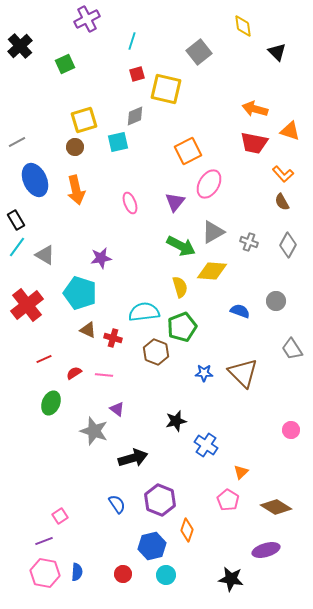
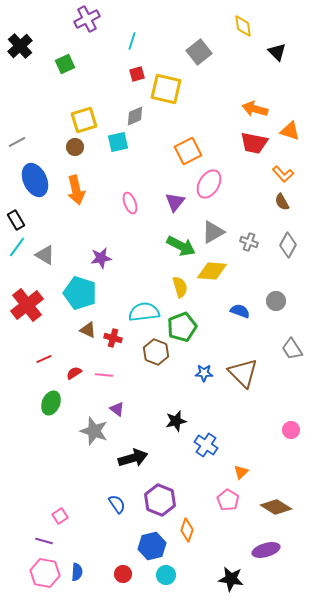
purple line at (44, 541): rotated 36 degrees clockwise
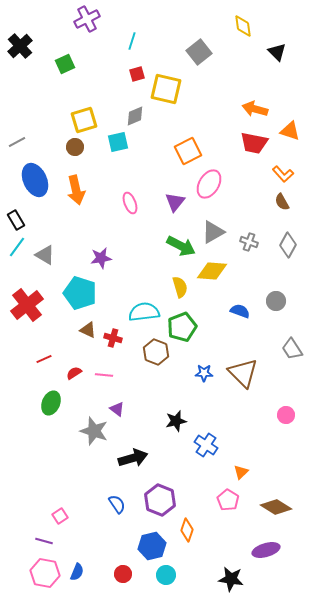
pink circle at (291, 430): moved 5 px left, 15 px up
blue semicircle at (77, 572): rotated 18 degrees clockwise
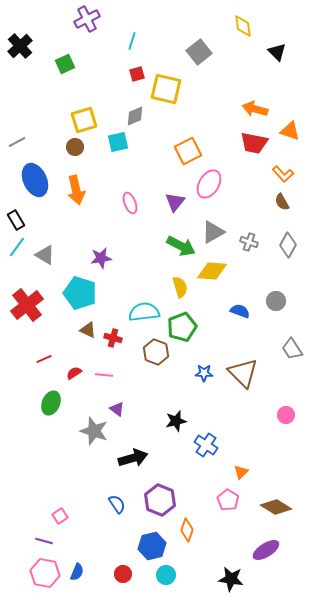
purple ellipse at (266, 550): rotated 16 degrees counterclockwise
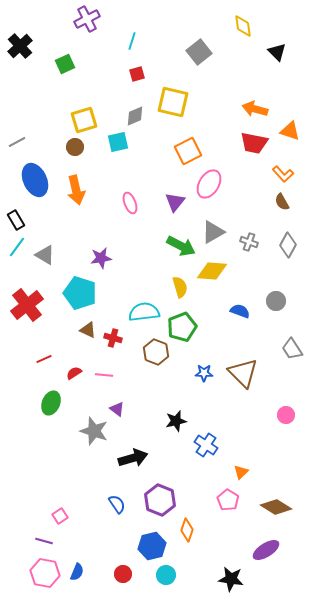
yellow square at (166, 89): moved 7 px right, 13 px down
